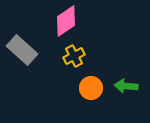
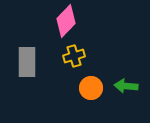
pink diamond: rotated 12 degrees counterclockwise
gray rectangle: moved 5 px right, 12 px down; rotated 48 degrees clockwise
yellow cross: rotated 10 degrees clockwise
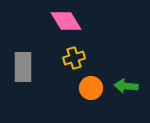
pink diamond: rotated 76 degrees counterclockwise
yellow cross: moved 2 px down
gray rectangle: moved 4 px left, 5 px down
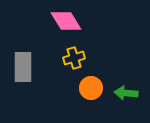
green arrow: moved 7 px down
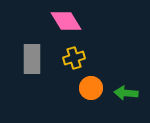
gray rectangle: moved 9 px right, 8 px up
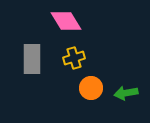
green arrow: rotated 15 degrees counterclockwise
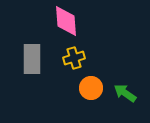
pink diamond: rotated 28 degrees clockwise
green arrow: moved 1 px left; rotated 45 degrees clockwise
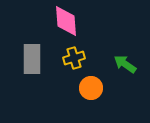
green arrow: moved 29 px up
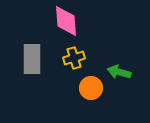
green arrow: moved 6 px left, 8 px down; rotated 20 degrees counterclockwise
